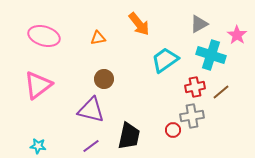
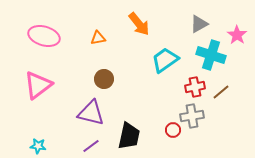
purple triangle: moved 3 px down
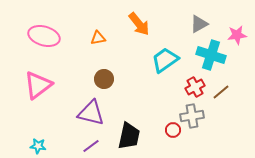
pink star: rotated 30 degrees clockwise
red cross: rotated 18 degrees counterclockwise
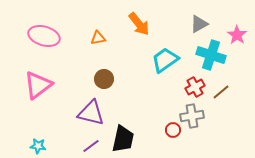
pink star: rotated 30 degrees counterclockwise
black trapezoid: moved 6 px left, 3 px down
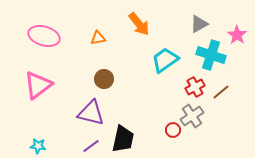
gray cross: rotated 25 degrees counterclockwise
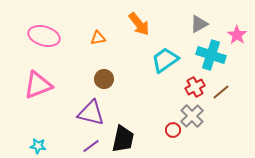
pink triangle: rotated 16 degrees clockwise
gray cross: rotated 10 degrees counterclockwise
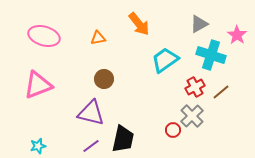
cyan star: rotated 21 degrees counterclockwise
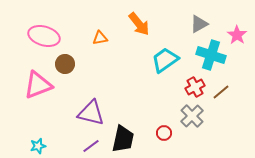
orange triangle: moved 2 px right
brown circle: moved 39 px left, 15 px up
red circle: moved 9 px left, 3 px down
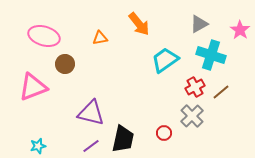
pink star: moved 3 px right, 5 px up
pink triangle: moved 5 px left, 2 px down
